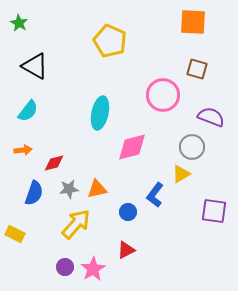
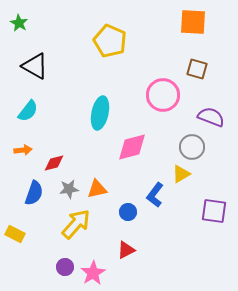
pink star: moved 4 px down
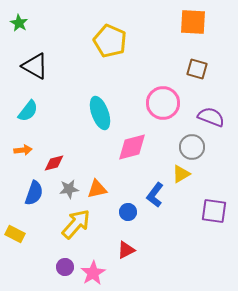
pink circle: moved 8 px down
cyan ellipse: rotated 32 degrees counterclockwise
